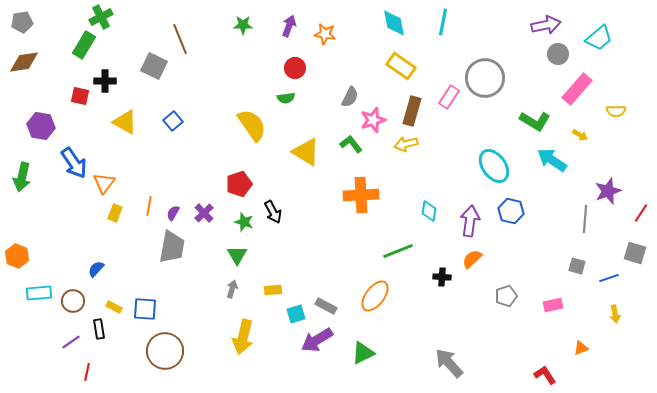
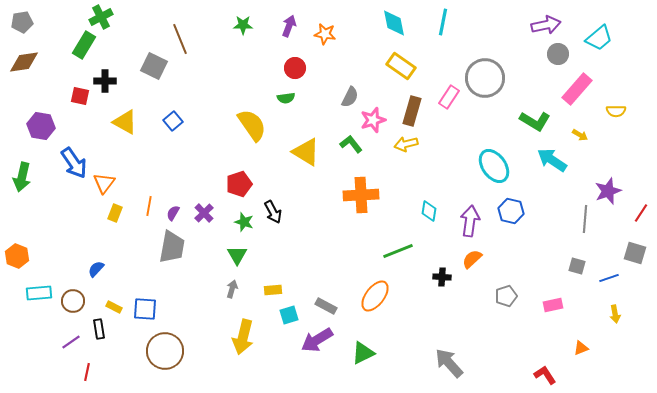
cyan square at (296, 314): moved 7 px left, 1 px down
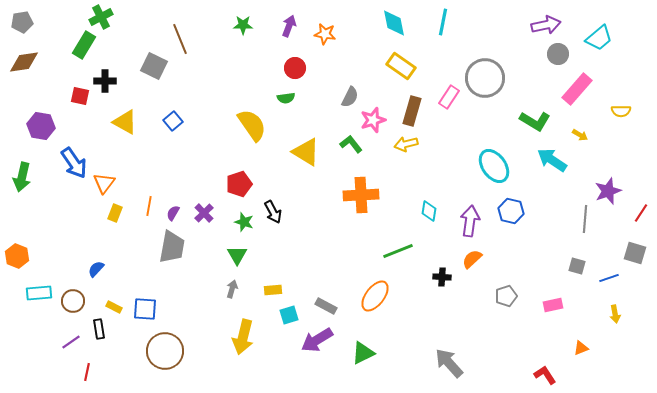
yellow semicircle at (616, 111): moved 5 px right
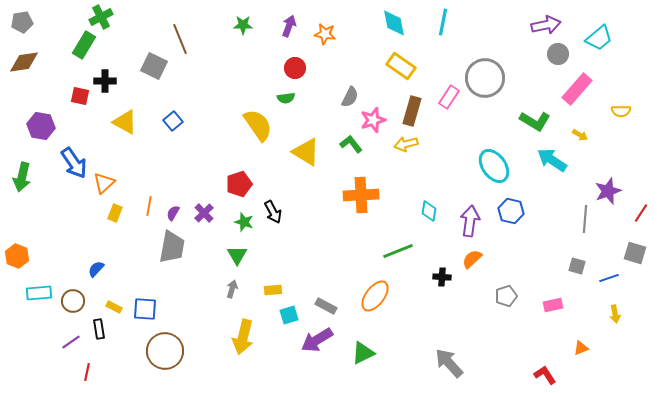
yellow semicircle at (252, 125): moved 6 px right
orange triangle at (104, 183): rotated 10 degrees clockwise
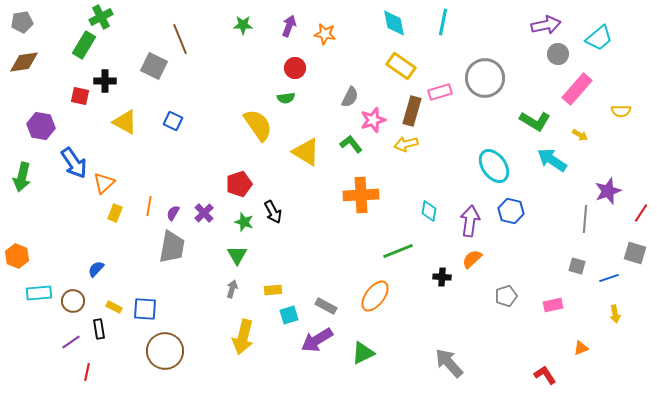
pink rectangle at (449, 97): moved 9 px left, 5 px up; rotated 40 degrees clockwise
blue square at (173, 121): rotated 24 degrees counterclockwise
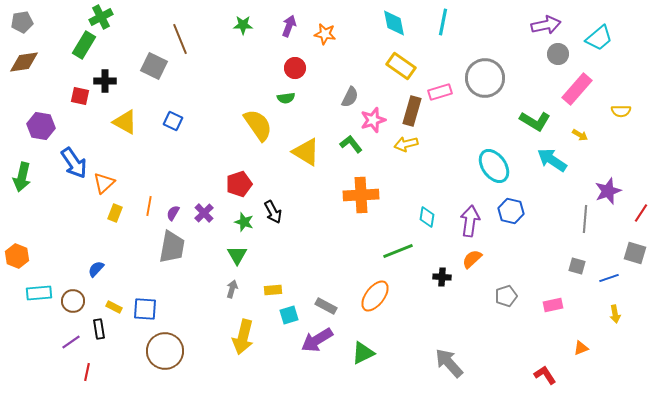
cyan diamond at (429, 211): moved 2 px left, 6 px down
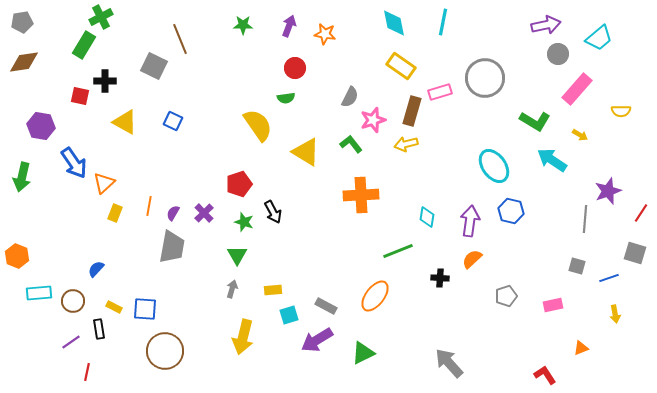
black cross at (442, 277): moved 2 px left, 1 px down
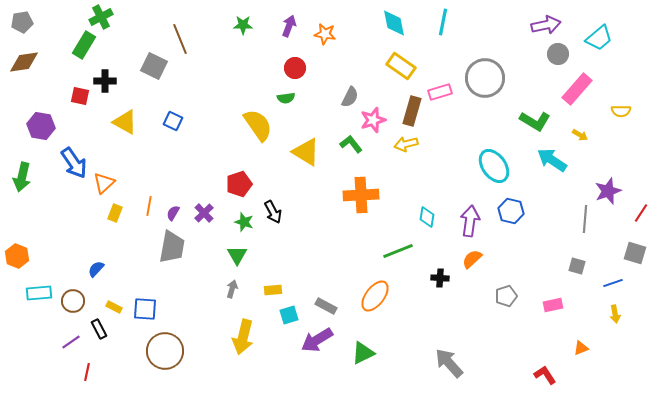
blue line at (609, 278): moved 4 px right, 5 px down
black rectangle at (99, 329): rotated 18 degrees counterclockwise
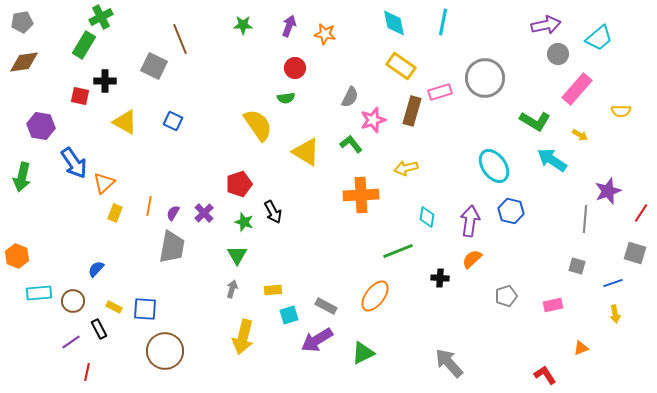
yellow arrow at (406, 144): moved 24 px down
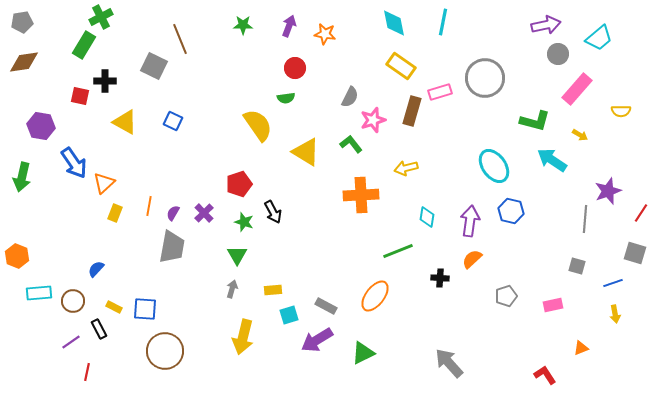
green L-shape at (535, 121): rotated 16 degrees counterclockwise
